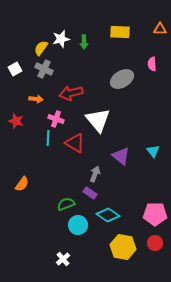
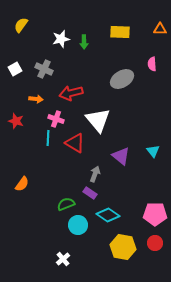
yellow semicircle: moved 20 px left, 23 px up
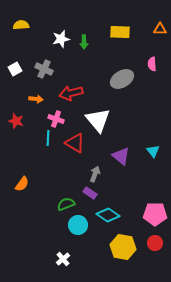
yellow semicircle: rotated 49 degrees clockwise
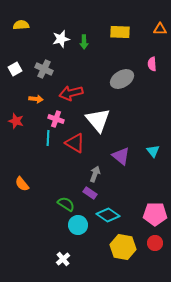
orange semicircle: rotated 105 degrees clockwise
green semicircle: rotated 54 degrees clockwise
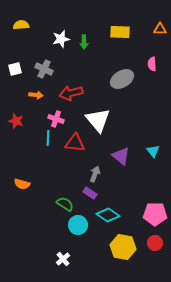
white square: rotated 16 degrees clockwise
orange arrow: moved 4 px up
red triangle: rotated 25 degrees counterclockwise
orange semicircle: rotated 35 degrees counterclockwise
green semicircle: moved 1 px left
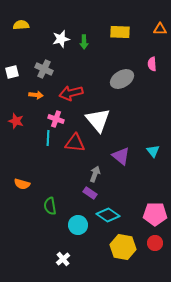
white square: moved 3 px left, 3 px down
green semicircle: moved 15 px left, 2 px down; rotated 132 degrees counterclockwise
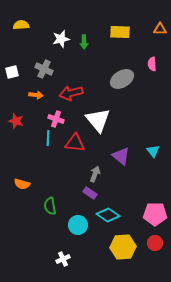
yellow hexagon: rotated 15 degrees counterclockwise
white cross: rotated 16 degrees clockwise
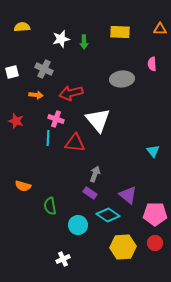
yellow semicircle: moved 1 px right, 2 px down
gray ellipse: rotated 25 degrees clockwise
purple triangle: moved 7 px right, 39 px down
orange semicircle: moved 1 px right, 2 px down
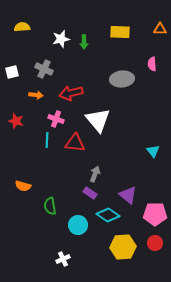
cyan line: moved 1 px left, 2 px down
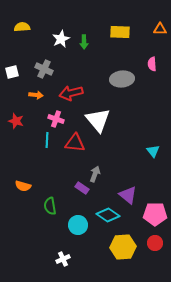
white star: rotated 12 degrees counterclockwise
purple rectangle: moved 8 px left, 5 px up
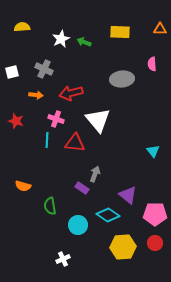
green arrow: rotated 112 degrees clockwise
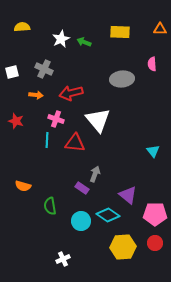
cyan circle: moved 3 px right, 4 px up
